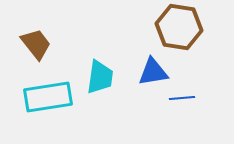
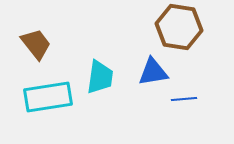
blue line: moved 2 px right, 1 px down
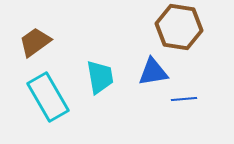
brown trapezoid: moved 1 px left, 2 px up; rotated 88 degrees counterclockwise
cyan trapezoid: rotated 18 degrees counterclockwise
cyan rectangle: rotated 69 degrees clockwise
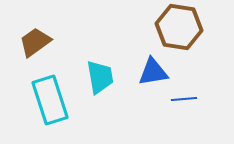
cyan rectangle: moved 2 px right, 3 px down; rotated 12 degrees clockwise
